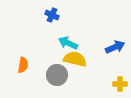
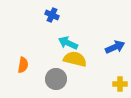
gray circle: moved 1 px left, 4 px down
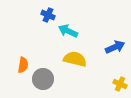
blue cross: moved 4 px left
cyan arrow: moved 12 px up
gray circle: moved 13 px left
yellow cross: rotated 24 degrees clockwise
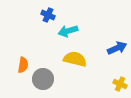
cyan arrow: rotated 42 degrees counterclockwise
blue arrow: moved 2 px right, 1 px down
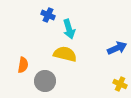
cyan arrow: moved 1 px right, 2 px up; rotated 90 degrees counterclockwise
yellow semicircle: moved 10 px left, 5 px up
gray circle: moved 2 px right, 2 px down
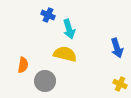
blue arrow: rotated 96 degrees clockwise
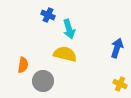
blue arrow: rotated 144 degrees counterclockwise
gray circle: moved 2 px left
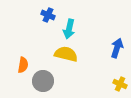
cyan arrow: rotated 30 degrees clockwise
yellow semicircle: moved 1 px right
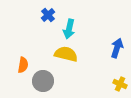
blue cross: rotated 24 degrees clockwise
